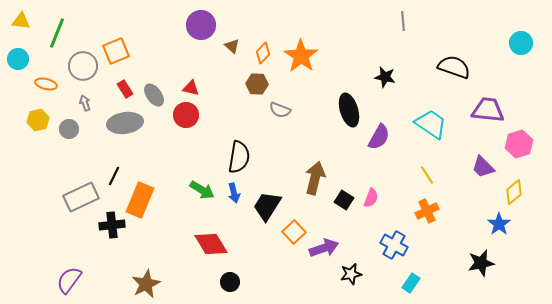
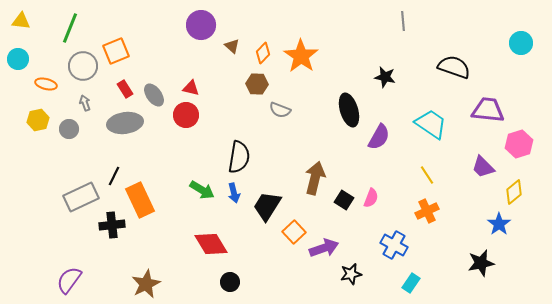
green line at (57, 33): moved 13 px right, 5 px up
orange rectangle at (140, 200): rotated 48 degrees counterclockwise
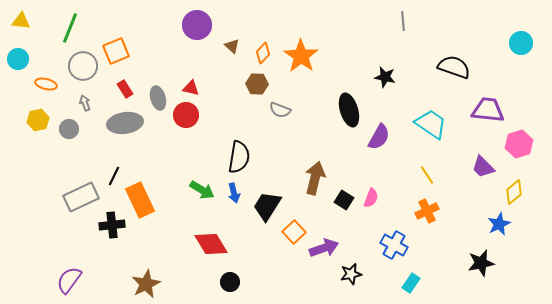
purple circle at (201, 25): moved 4 px left
gray ellipse at (154, 95): moved 4 px right, 3 px down; rotated 20 degrees clockwise
blue star at (499, 224): rotated 10 degrees clockwise
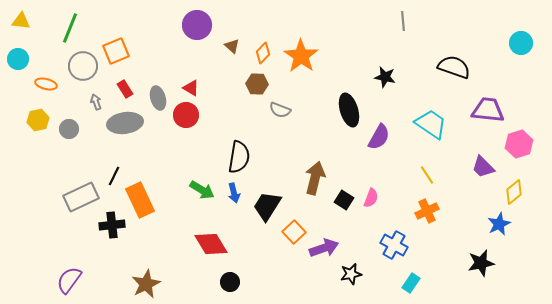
red triangle at (191, 88): rotated 18 degrees clockwise
gray arrow at (85, 103): moved 11 px right, 1 px up
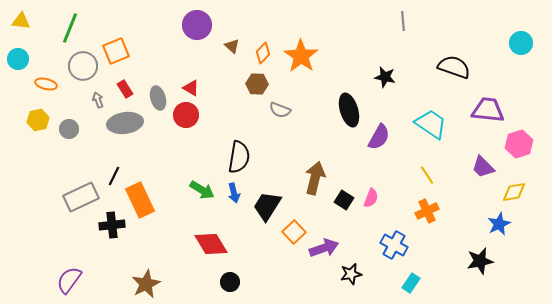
gray arrow at (96, 102): moved 2 px right, 2 px up
yellow diamond at (514, 192): rotated 30 degrees clockwise
black star at (481, 263): moved 1 px left, 2 px up
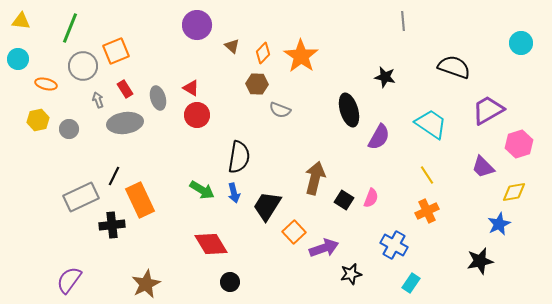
purple trapezoid at (488, 110): rotated 36 degrees counterclockwise
red circle at (186, 115): moved 11 px right
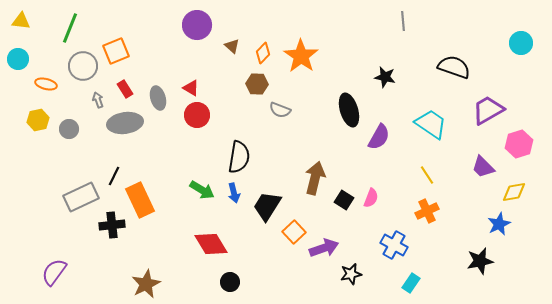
purple semicircle at (69, 280): moved 15 px left, 8 px up
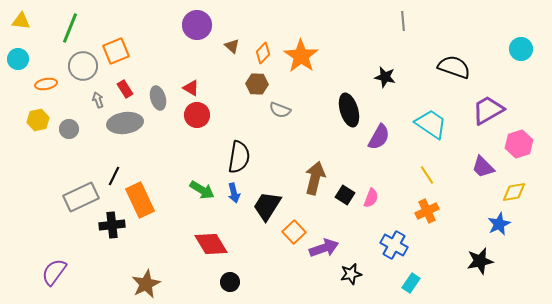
cyan circle at (521, 43): moved 6 px down
orange ellipse at (46, 84): rotated 25 degrees counterclockwise
black square at (344, 200): moved 1 px right, 5 px up
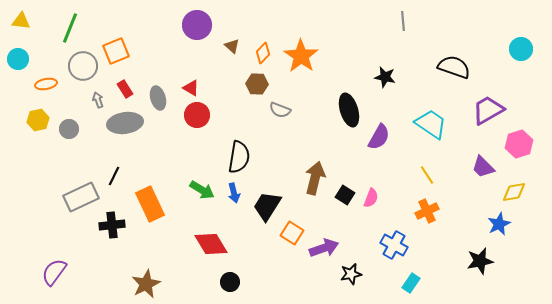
orange rectangle at (140, 200): moved 10 px right, 4 px down
orange square at (294, 232): moved 2 px left, 1 px down; rotated 15 degrees counterclockwise
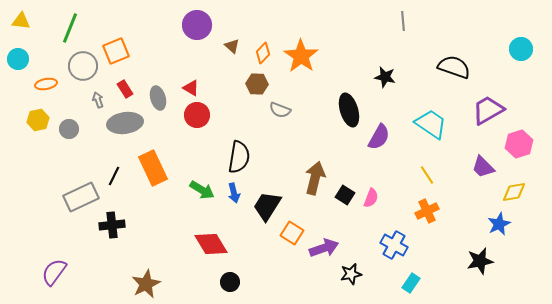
orange rectangle at (150, 204): moved 3 px right, 36 px up
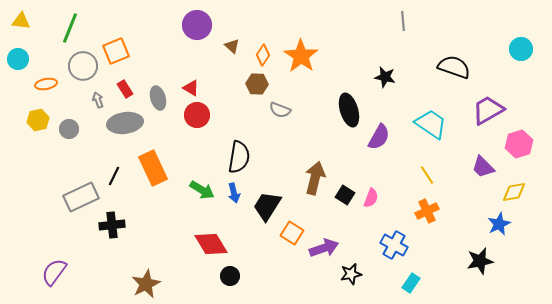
orange diamond at (263, 53): moved 2 px down; rotated 10 degrees counterclockwise
black circle at (230, 282): moved 6 px up
